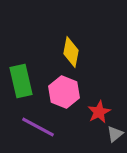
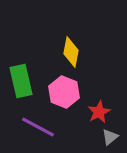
gray triangle: moved 5 px left, 3 px down
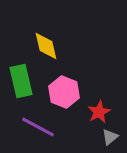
yellow diamond: moved 25 px left, 6 px up; rotated 24 degrees counterclockwise
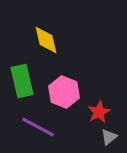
yellow diamond: moved 6 px up
green rectangle: moved 1 px right
gray triangle: moved 1 px left
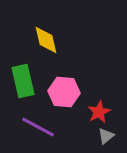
green rectangle: moved 1 px right
pink hexagon: rotated 16 degrees counterclockwise
gray triangle: moved 3 px left, 1 px up
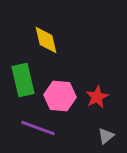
green rectangle: moved 1 px up
pink hexagon: moved 4 px left, 4 px down
red star: moved 2 px left, 15 px up
purple line: moved 1 px down; rotated 8 degrees counterclockwise
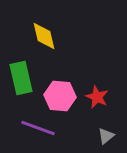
yellow diamond: moved 2 px left, 4 px up
green rectangle: moved 2 px left, 2 px up
red star: rotated 20 degrees counterclockwise
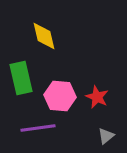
purple line: rotated 28 degrees counterclockwise
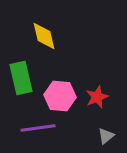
red star: rotated 25 degrees clockwise
